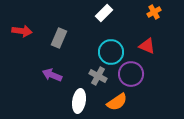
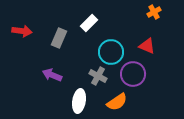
white rectangle: moved 15 px left, 10 px down
purple circle: moved 2 px right
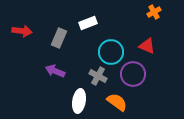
white rectangle: moved 1 px left; rotated 24 degrees clockwise
purple arrow: moved 3 px right, 4 px up
orange semicircle: rotated 110 degrees counterclockwise
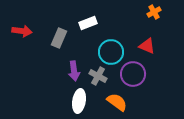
purple arrow: moved 19 px right; rotated 120 degrees counterclockwise
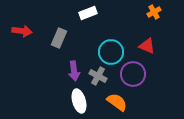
white rectangle: moved 10 px up
white ellipse: rotated 25 degrees counterclockwise
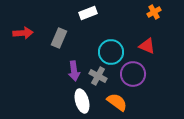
red arrow: moved 1 px right, 2 px down; rotated 12 degrees counterclockwise
white ellipse: moved 3 px right
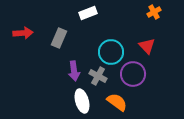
red triangle: rotated 24 degrees clockwise
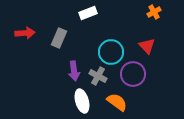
red arrow: moved 2 px right
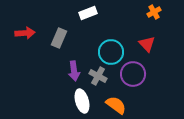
red triangle: moved 2 px up
orange semicircle: moved 1 px left, 3 px down
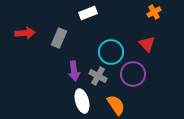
orange semicircle: rotated 20 degrees clockwise
